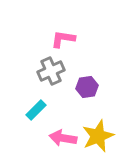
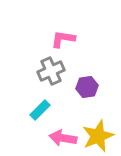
cyan rectangle: moved 4 px right
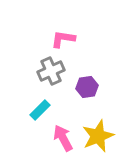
pink arrow: rotated 52 degrees clockwise
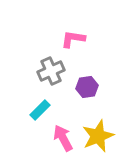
pink L-shape: moved 10 px right
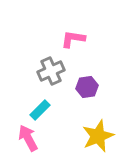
pink arrow: moved 35 px left
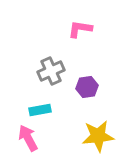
pink L-shape: moved 7 px right, 10 px up
cyan rectangle: rotated 35 degrees clockwise
yellow star: rotated 16 degrees clockwise
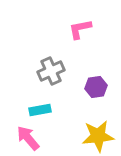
pink L-shape: rotated 20 degrees counterclockwise
purple hexagon: moved 9 px right
pink arrow: rotated 12 degrees counterclockwise
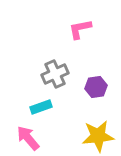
gray cross: moved 4 px right, 3 px down
cyan rectangle: moved 1 px right, 3 px up; rotated 10 degrees counterclockwise
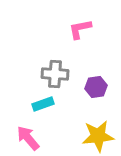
gray cross: rotated 28 degrees clockwise
cyan rectangle: moved 2 px right, 3 px up
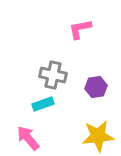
gray cross: moved 2 px left, 1 px down; rotated 8 degrees clockwise
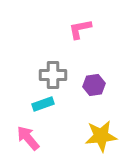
gray cross: rotated 12 degrees counterclockwise
purple hexagon: moved 2 px left, 2 px up
yellow star: moved 3 px right
